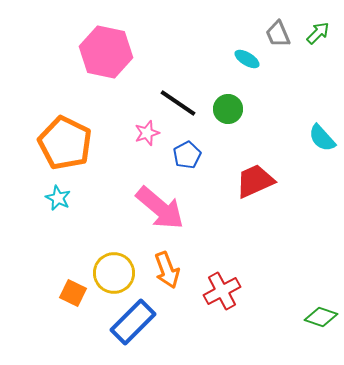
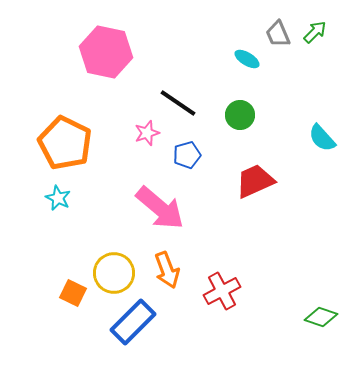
green arrow: moved 3 px left, 1 px up
green circle: moved 12 px right, 6 px down
blue pentagon: rotated 12 degrees clockwise
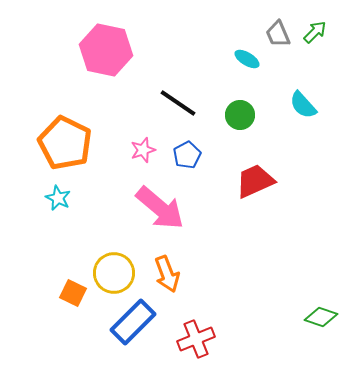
pink hexagon: moved 2 px up
pink star: moved 4 px left, 17 px down
cyan semicircle: moved 19 px left, 33 px up
blue pentagon: rotated 12 degrees counterclockwise
orange arrow: moved 4 px down
red cross: moved 26 px left, 48 px down; rotated 6 degrees clockwise
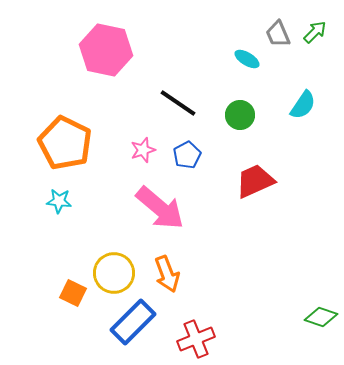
cyan semicircle: rotated 104 degrees counterclockwise
cyan star: moved 1 px right, 3 px down; rotated 20 degrees counterclockwise
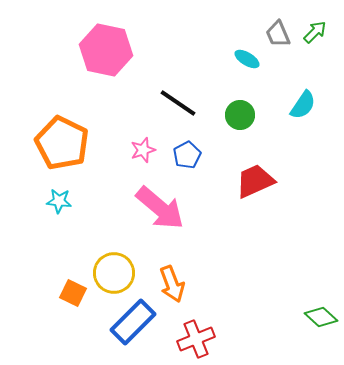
orange pentagon: moved 3 px left
orange arrow: moved 5 px right, 10 px down
green diamond: rotated 24 degrees clockwise
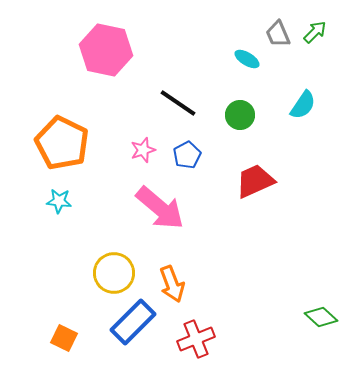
orange square: moved 9 px left, 45 px down
